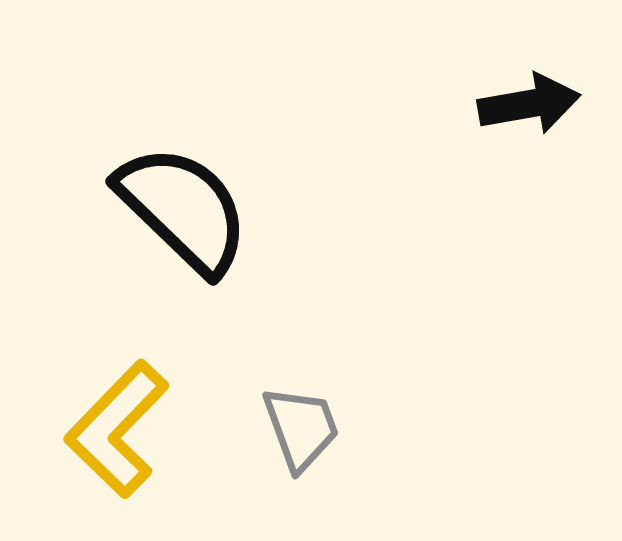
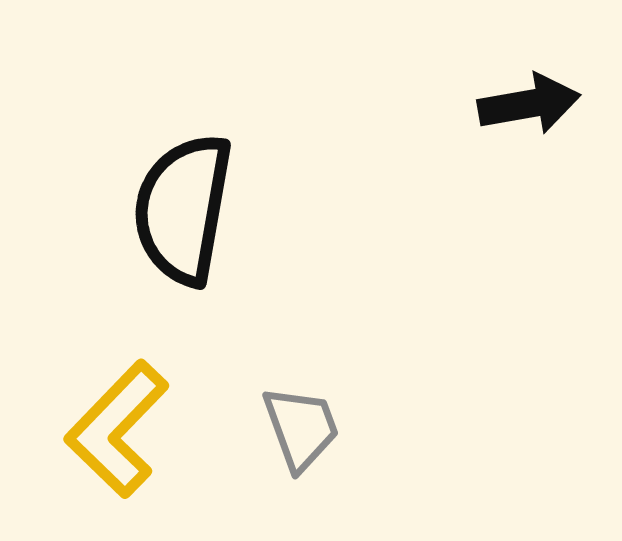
black semicircle: rotated 124 degrees counterclockwise
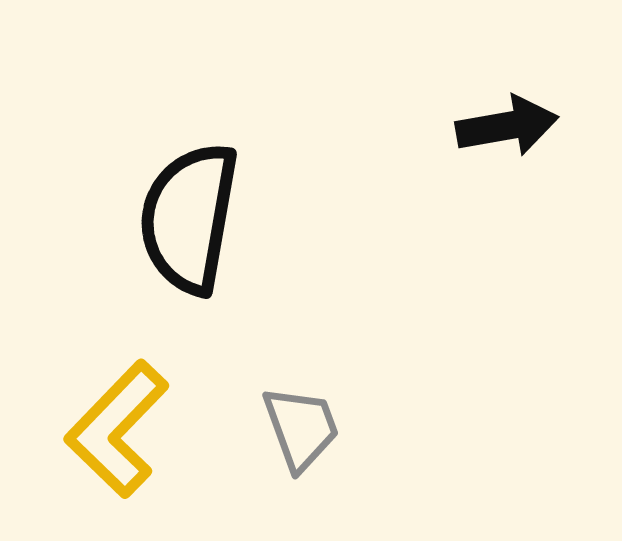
black arrow: moved 22 px left, 22 px down
black semicircle: moved 6 px right, 9 px down
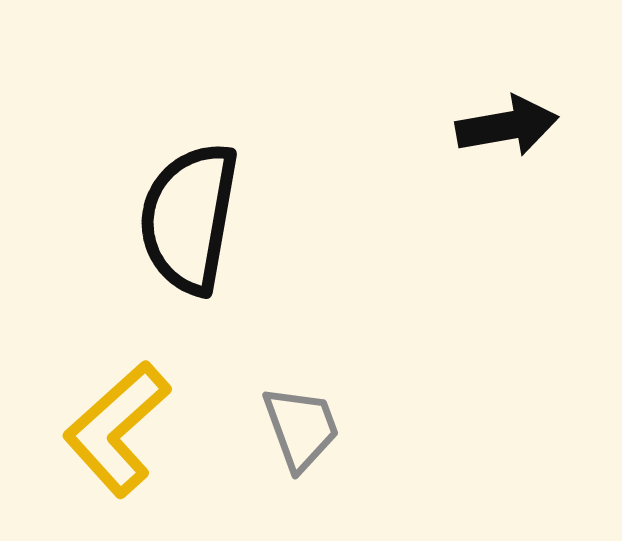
yellow L-shape: rotated 4 degrees clockwise
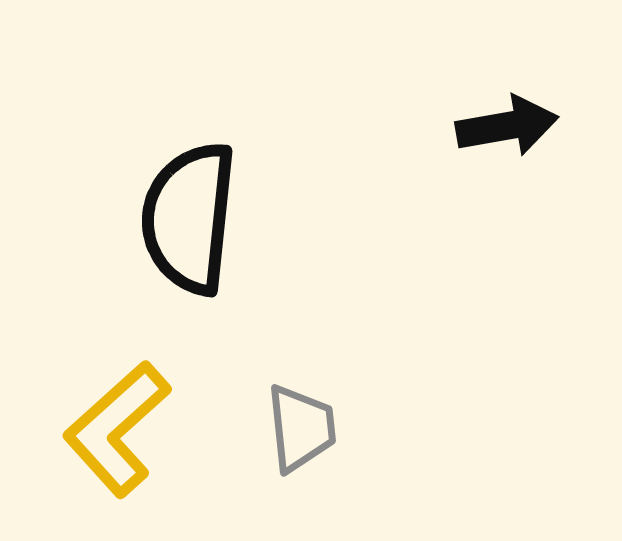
black semicircle: rotated 4 degrees counterclockwise
gray trapezoid: rotated 14 degrees clockwise
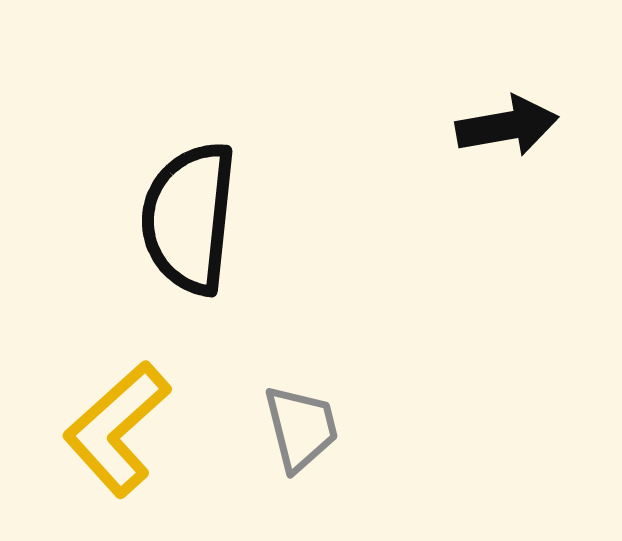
gray trapezoid: rotated 8 degrees counterclockwise
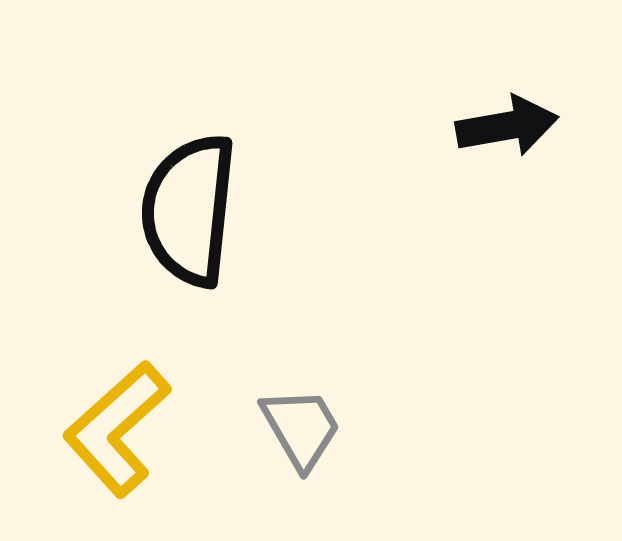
black semicircle: moved 8 px up
gray trapezoid: rotated 16 degrees counterclockwise
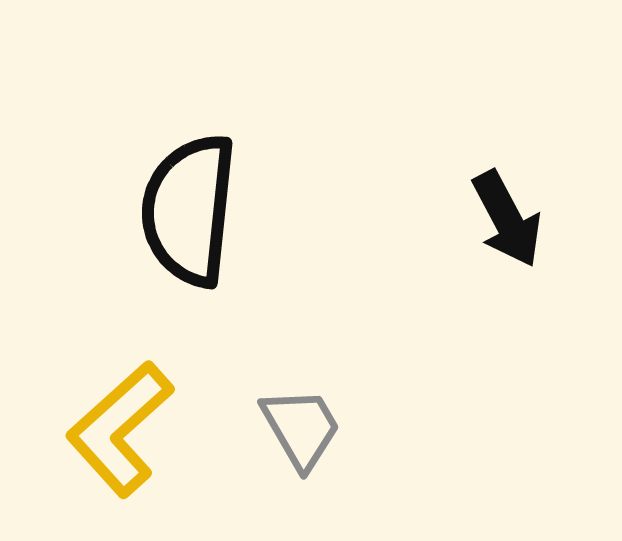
black arrow: moved 93 px down; rotated 72 degrees clockwise
yellow L-shape: moved 3 px right
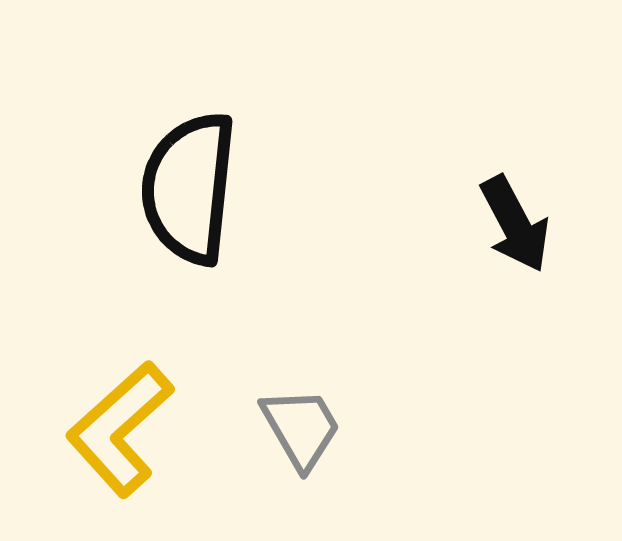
black semicircle: moved 22 px up
black arrow: moved 8 px right, 5 px down
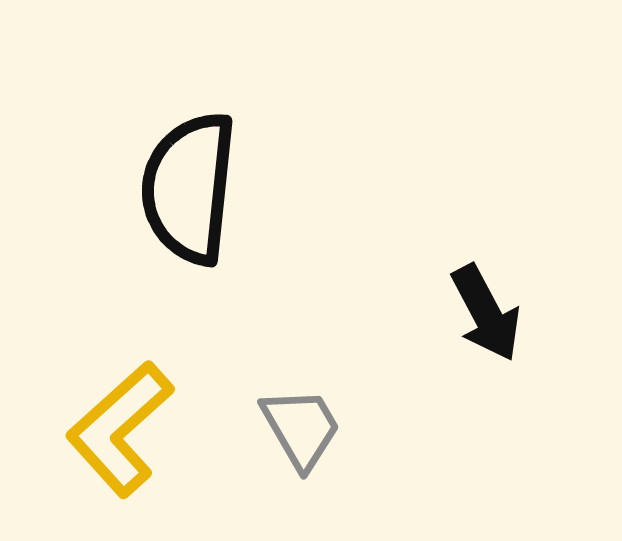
black arrow: moved 29 px left, 89 px down
